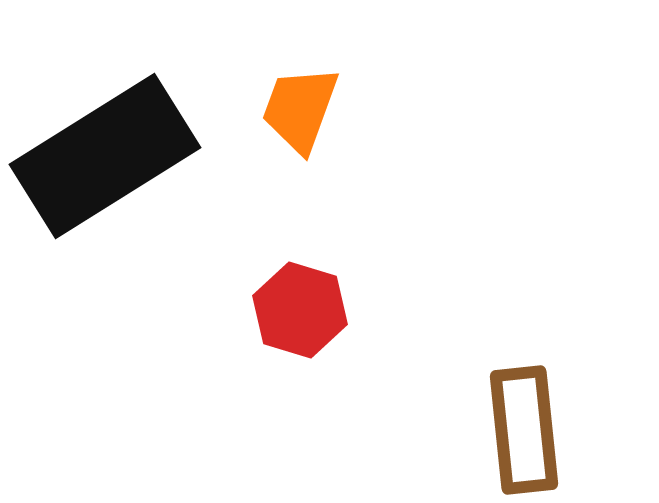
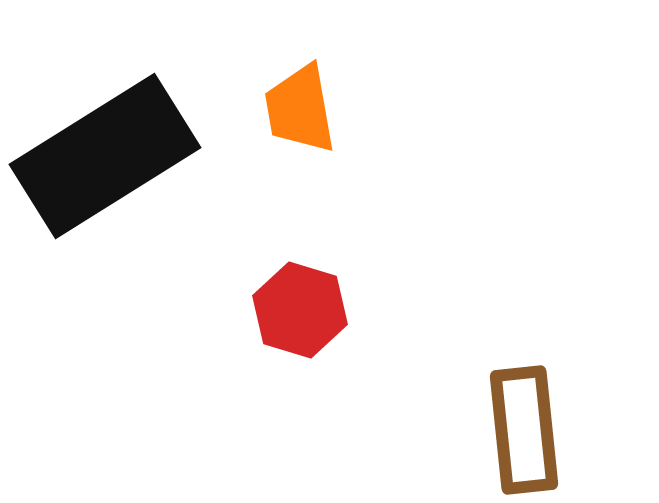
orange trapezoid: rotated 30 degrees counterclockwise
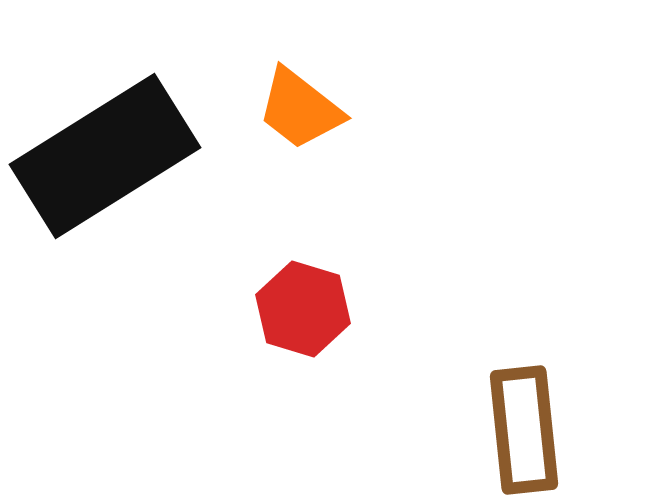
orange trapezoid: rotated 42 degrees counterclockwise
red hexagon: moved 3 px right, 1 px up
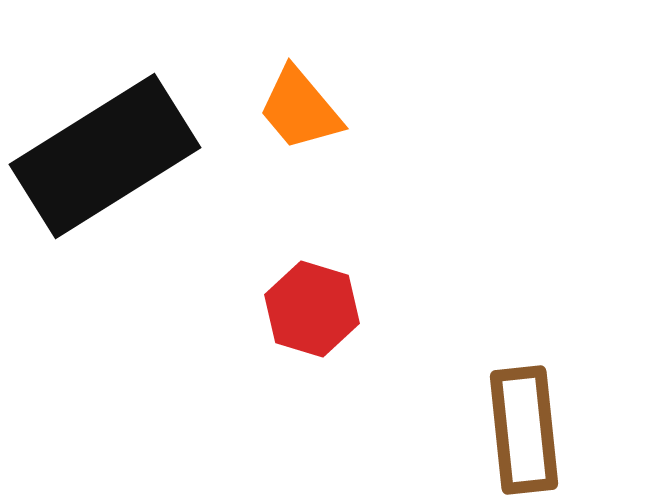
orange trapezoid: rotated 12 degrees clockwise
red hexagon: moved 9 px right
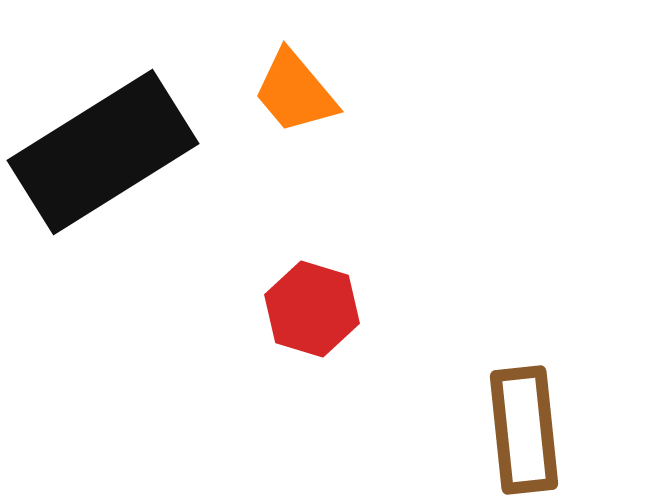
orange trapezoid: moved 5 px left, 17 px up
black rectangle: moved 2 px left, 4 px up
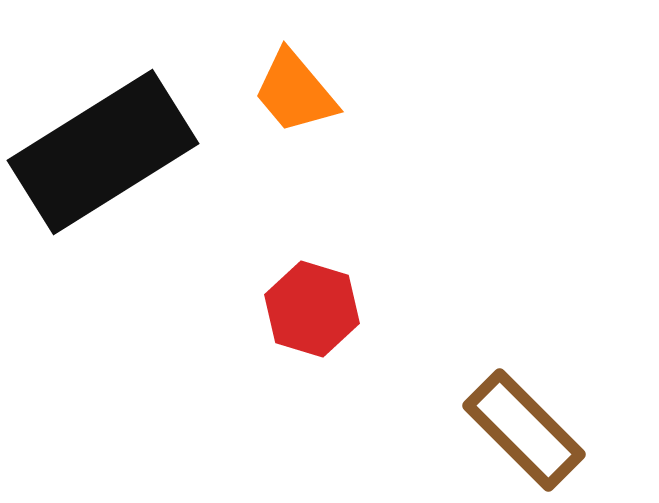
brown rectangle: rotated 39 degrees counterclockwise
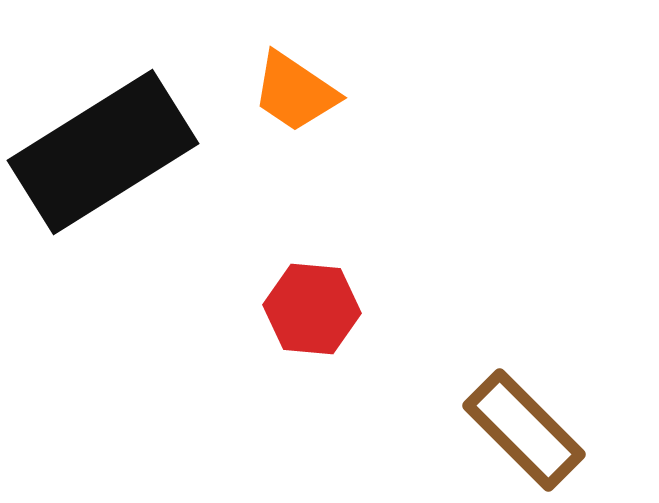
orange trapezoid: rotated 16 degrees counterclockwise
red hexagon: rotated 12 degrees counterclockwise
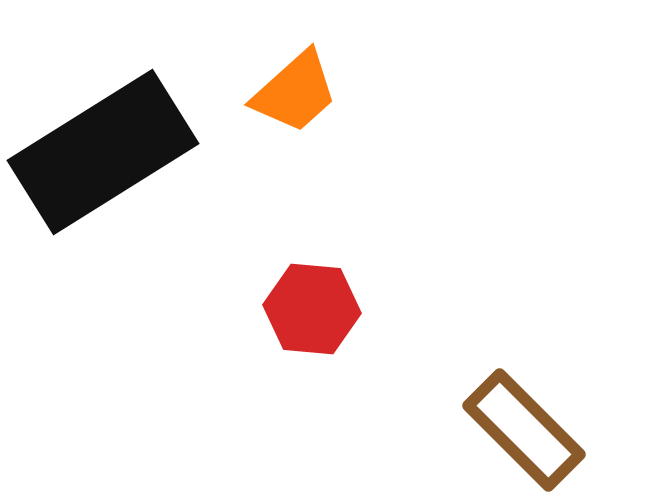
orange trapezoid: rotated 76 degrees counterclockwise
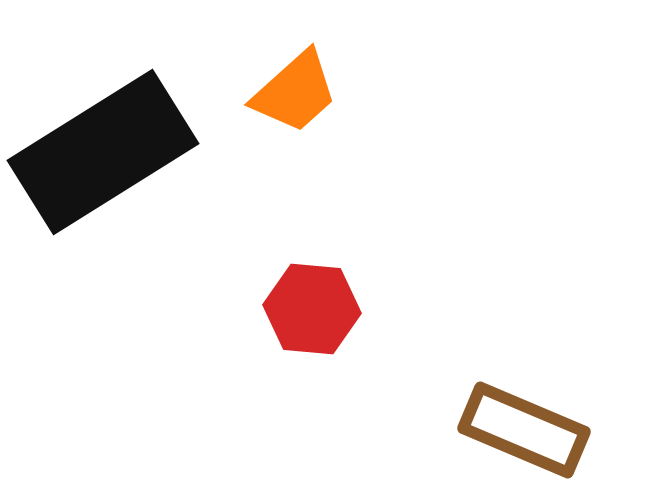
brown rectangle: rotated 22 degrees counterclockwise
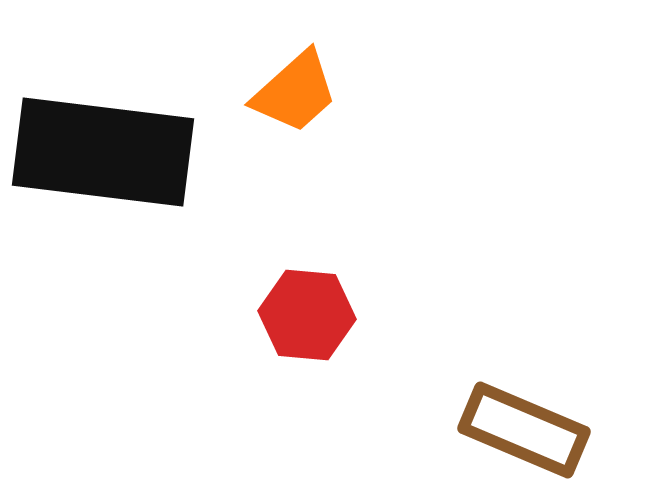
black rectangle: rotated 39 degrees clockwise
red hexagon: moved 5 px left, 6 px down
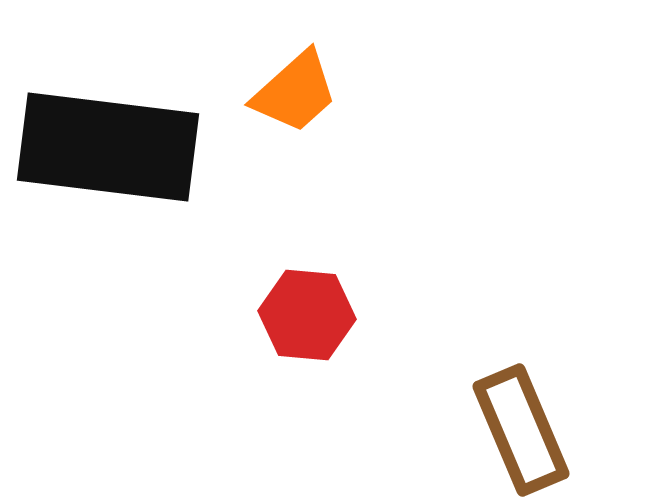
black rectangle: moved 5 px right, 5 px up
brown rectangle: moved 3 px left; rotated 44 degrees clockwise
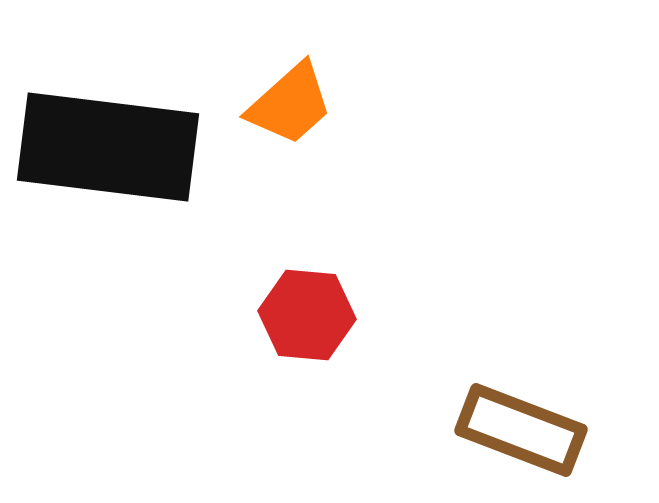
orange trapezoid: moved 5 px left, 12 px down
brown rectangle: rotated 46 degrees counterclockwise
